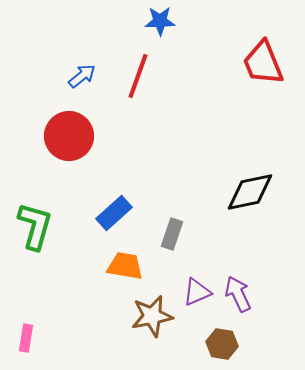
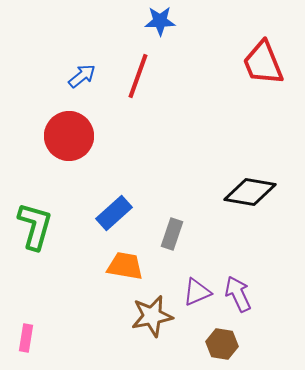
black diamond: rotated 21 degrees clockwise
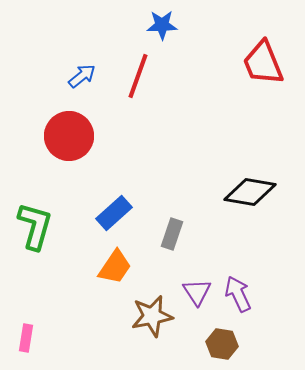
blue star: moved 2 px right, 4 px down
orange trapezoid: moved 10 px left, 1 px down; rotated 114 degrees clockwise
purple triangle: rotated 40 degrees counterclockwise
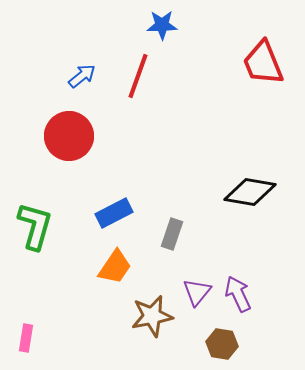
blue rectangle: rotated 15 degrees clockwise
purple triangle: rotated 12 degrees clockwise
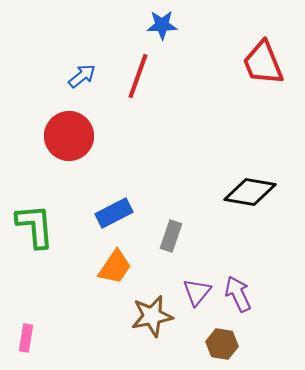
green L-shape: rotated 21 degrees counterclockwise
gray rectangle: moved 1 px left, 2 px down
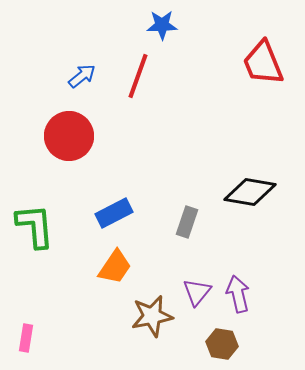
gray rectangle: moved 16 px right, 14 px up
purple arrow: rotated 12 degrees clockwise
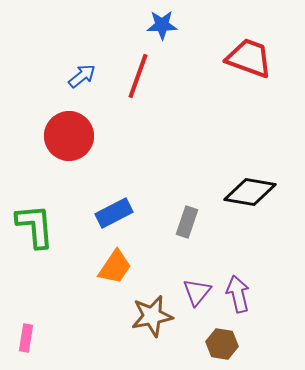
red trapezoid: moved 14 px left, 5 px up; rotated 132 degrees clockwise
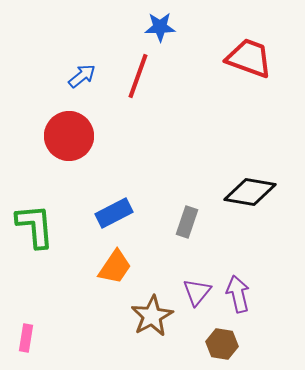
blue star: moved 2 px left, 2 px down
brown star: rotated 18 degrees counterclockwise
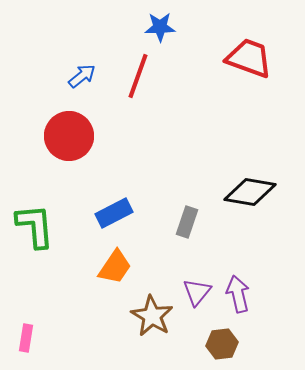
brown star: rotated 12 degrees counterclockwise
brown hexagon: rotated 16 degrees counterclockwise
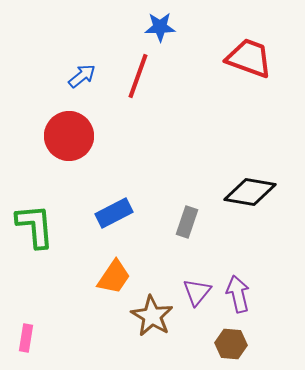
orange trapezoid: moved 1 px left, 10 px down
brown hexagon: moved 9 px right; rotated 12 degrees clockwise
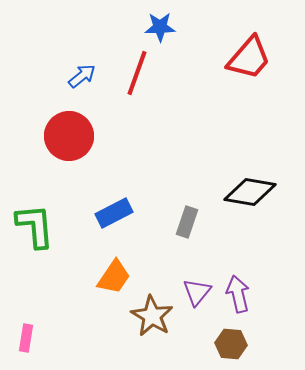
red trapezoid: rotated 111 degrees clockwise
red line: moved 1 px left, 3 px up
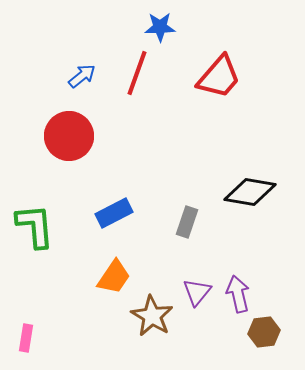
red trapezoid: moved 30 px left, 19 px down
brown hexagon: moved 33 px right, 12 px up; rotated 12 degrees counterclockwise
